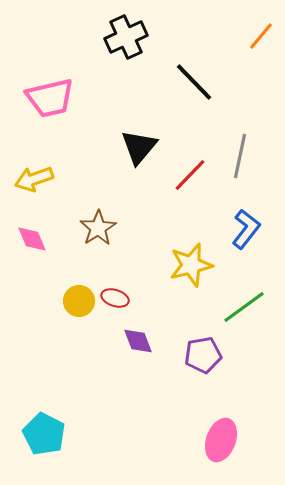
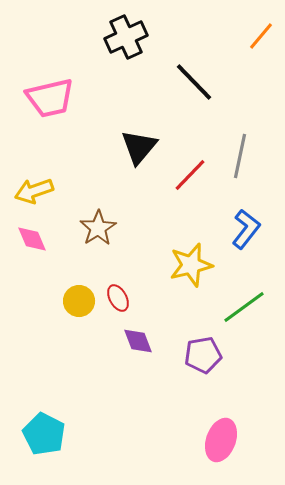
yellow arrow: moved 12 px down
red ellipse: moved 3 px right; rotated 44 degrees clockwise
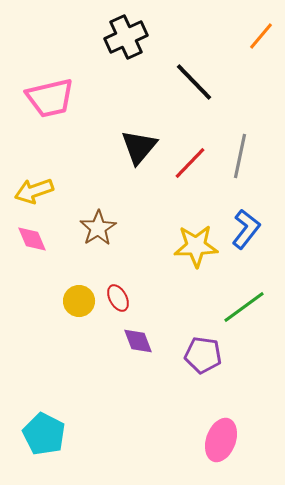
red line: moved 12 px up
yellow star: moved 5 px right, 19 px up; rotated 12 degrees clockwise
purple pentagon: rotated 18 degrees clockwise
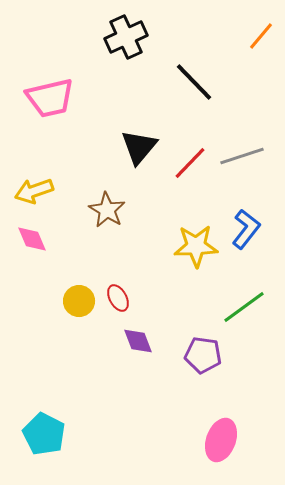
gray line: moved 2 px right; rotated 60 degrees clockwise
brown star: moved 9 px right, 18 px up; rotated 9 degrees counterclockwise
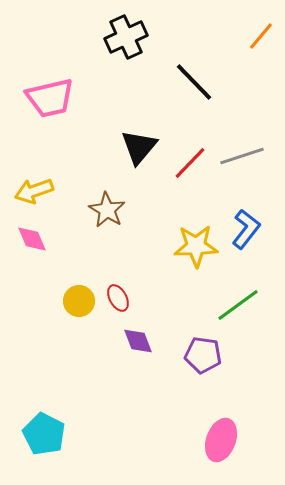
green line: moved 6 px left, 2 px up
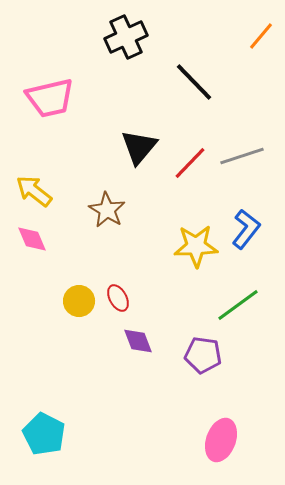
yellow arrow: rotated 57 degrees clockwise
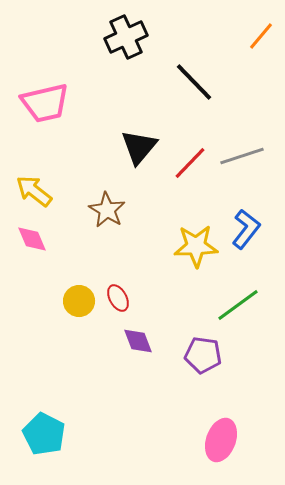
pink trapezoid: moved 5 px left, 5 px down
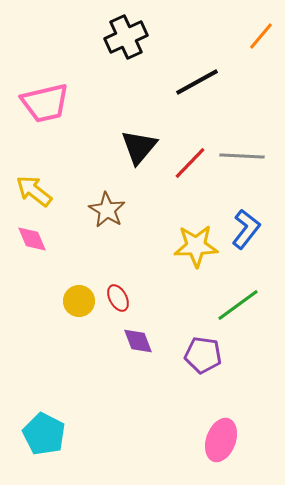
black line: moved 3 px right; rotated 75 degrees counterclockwise
gray line: rotated 21 degrees clockwise
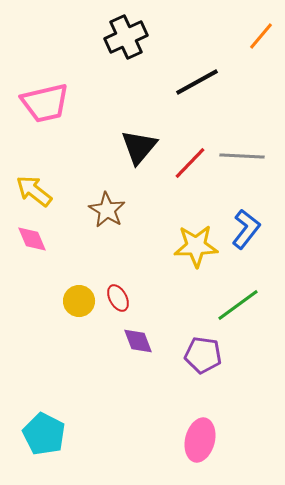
pink ellipse: moved 21 px left; rotated 6 degrees counterclockwise
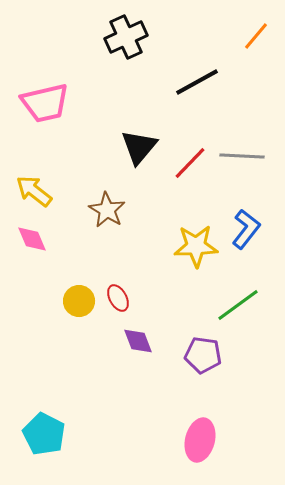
orange line: moved 5 px left
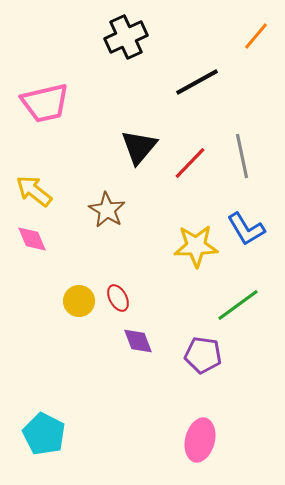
gray line: rotated 75 degrees clockwise
blue L-shape: rotated 111 degrees clockwise
